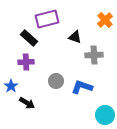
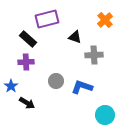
black rectangle: moved 1 px left, 1 px down
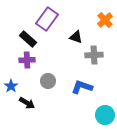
purple rectangle: rotated 40 degrees counterclockwise
black triangle: moved 1 px right
purple cross: moved 1 px right, 2 px up
gray circle: moved 8 px left
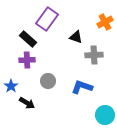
orange cross: moved 2 px down; rotated 14 degrees clockwise
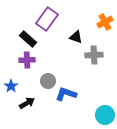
blue L-shape: moved 16 px left, 7 px down
black arrow: rotated 63 degrees counterclockwise
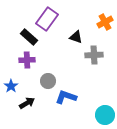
black rectangle: moved 1 px right, 2 px up
blue L-shape: moved 3 px down
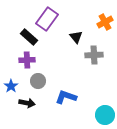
black triangle: rotated 32 degrees clockwise
gray circle: moved 10 px left
black arrow: rotated 42 degrees clockwise
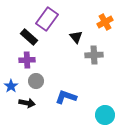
gray circle: moved 2 px left
